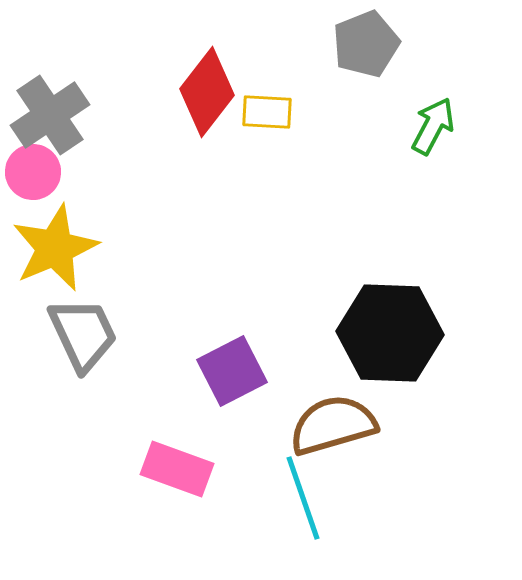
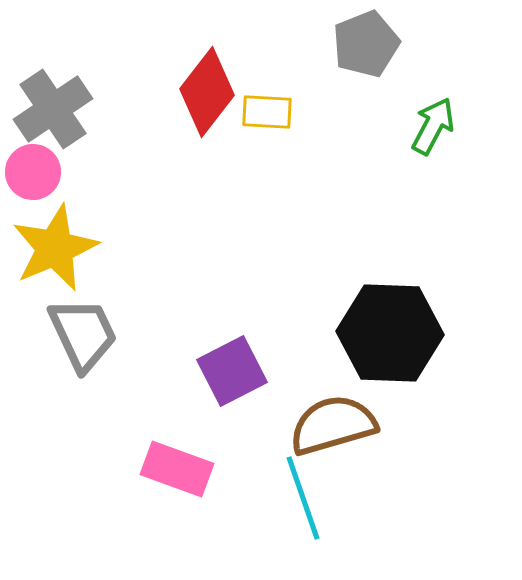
gray cross: moved 3 px right, 6 px up
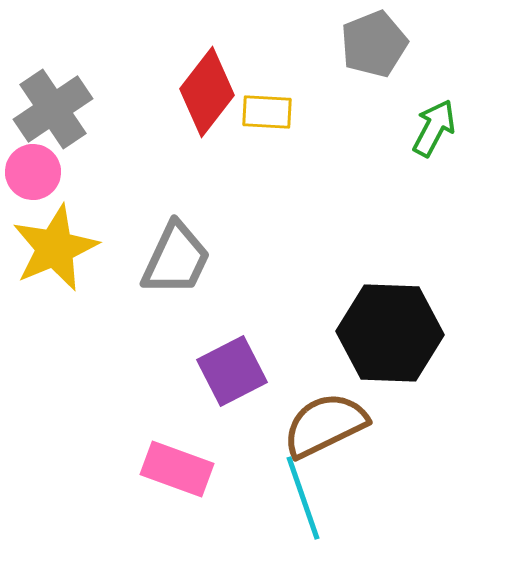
gray pentagon: moved 8 px right
green arrow: moved 1 px right, 2 px down
gray trapezoid: moved 93 px right, 75 px up; rotated 50 degrees clockwise
brown semicircle: moved 8 px left; rotated 10 degrees counterclockwise
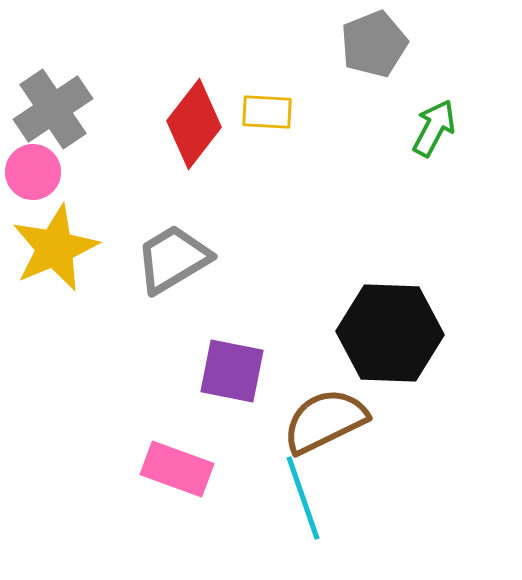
red diamond: moved 13 px left, 32 px down
gray trapezoid: moved 3 px left; rotated 146 degrees counterclockwise
purple square: rotated 38 degrees clockwise
brown semicircle: moved 4 px up
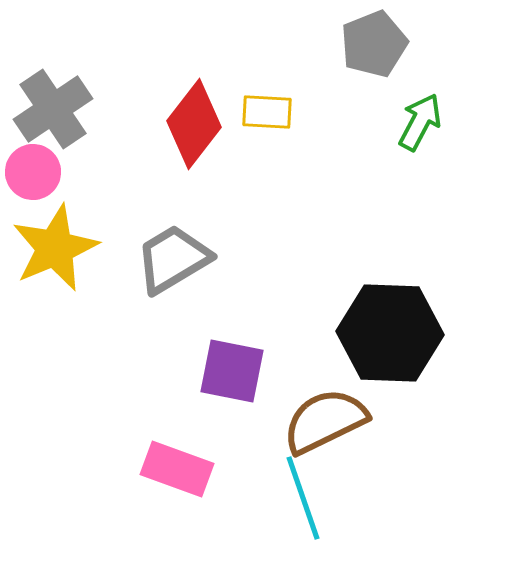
green arrow: moved 14 px left, 6 px up
